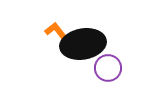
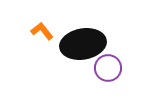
orange L-shape: moved 14 px left
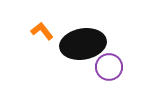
purple circle: moved 1 px right, 1 px up
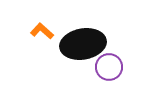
orange L-shape: rotated 10 degrees counterclockwise
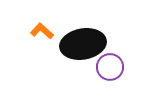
purple circle: moved 1 px right
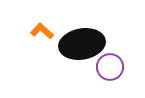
black ellipse: moved 1 px left
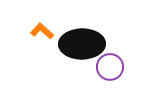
black ellipse: rotated 9 degrees clockwise
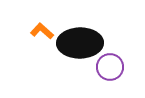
black ellipse: moved 2 px left, 1 px up
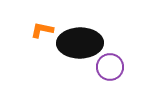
orange L-shape: moved 1 px up; rotated 30 degrees counterclockwise
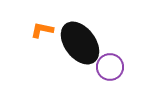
black ellipse: rotated 54 degrees clockwise
